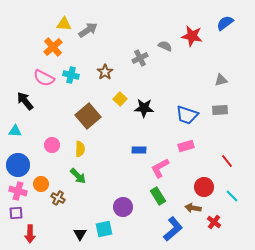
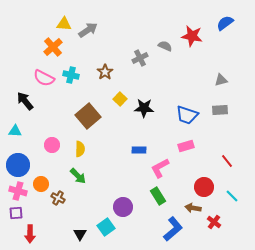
cyan square: moved 2 px right, 2 px up; rotated 24 degrees counterclockwise
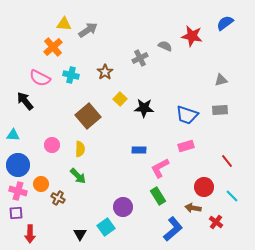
pink semicircle: moved 4 px left
cyan triangle: moved 2 px left, 4 px down
red cross: moved 2 px right
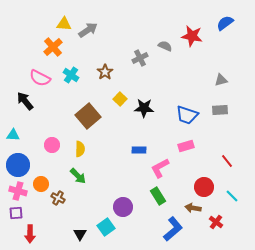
cyan cross: rotated 21 degrees clockwise
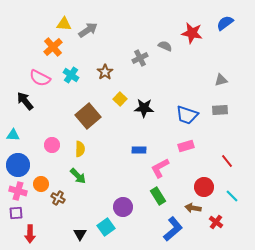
red star: moved 3 px up
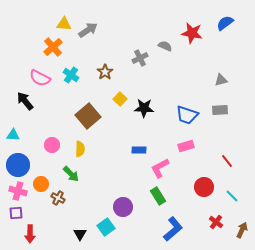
green arrow: moved 7 px left, 2 px up
brown arrow: moved 49 px right, 22 px down; rotated 105 degrees clockwise
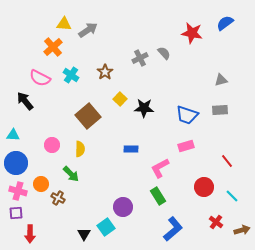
gray semicircle: moved 1 px left, 7 px down; rotated 24 degrees clockwise
blue rectangle: moved 8 px left, 1 px up
blue circle: moved 2 px left, 2 px up
brown arrow: rotated 49 degrees clockwise
black triangle: moved 4 px right
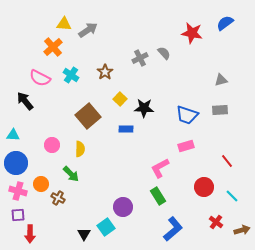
blue rectangle: moved 5 px left, 20 px up
purple square: moved 2 px right, 2 px down
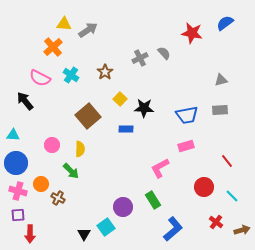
blue trapezoid: rotated 30 degrees counterclockwise
green arrow: moved 3 px up
green rectangle: moved 5 px left, 4 px down
